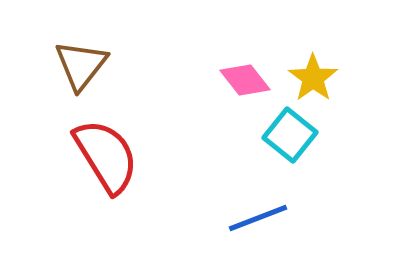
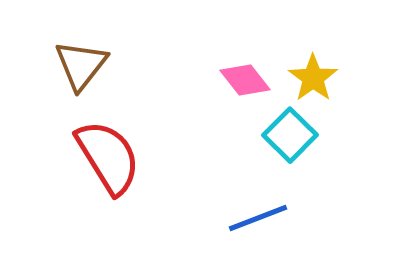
cyan square: rotated 6 degrees clockwise
red semicircle: moved 2 px right, 1 px down
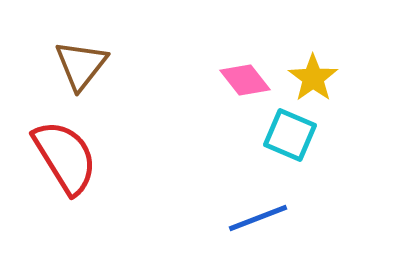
cyan square: rotated 22 degrees counterclockwise
red semicircle: moved 43 px left
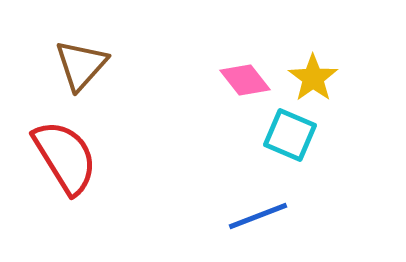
brown triangle: rotated 4 degrees clockwise
blue line: moved 2 px up
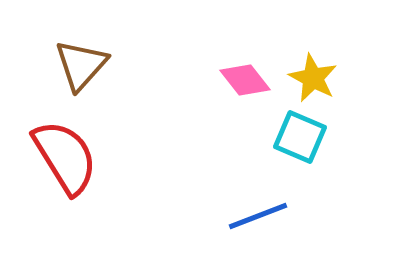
yellow star: rotated 9 degrees counterclockwise
cyan square: moved 10 px right, 2 px down
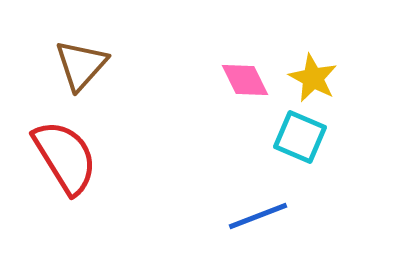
pink diamond: rotated 12 degrees clockwise
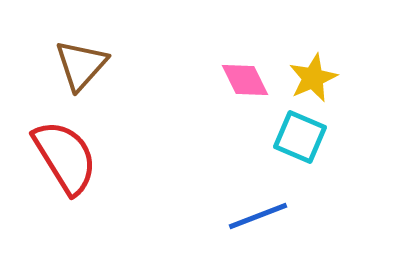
yellow star: rotated 21 degrees clockwise
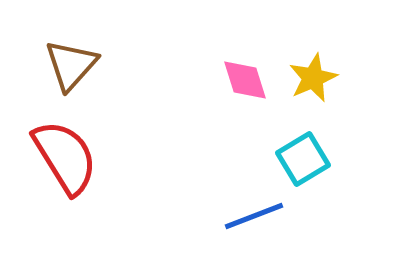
brown triangle: moved 10 px left
pink diamond: rotated 9 degrees clockwise
cyan square: moved 3 px right, 22 px down; rotated 36 degrees clockwise
blue line: moved 4 px left
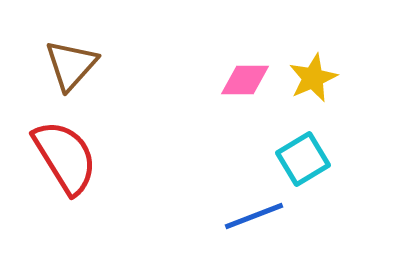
pink diamond: rotated 72 degrees counterclockwise
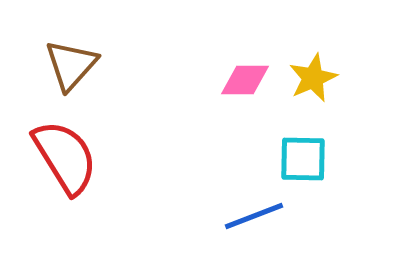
cyan square: rotated 32 degrees clockwise
